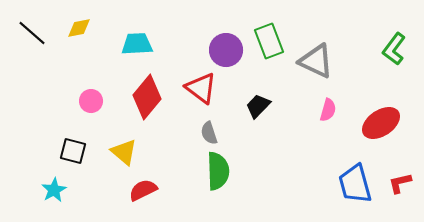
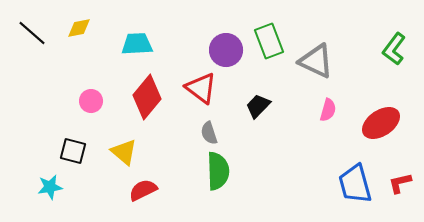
cyan star: moved 4 px left, 3 px up; rotated 20 degrees clockwise
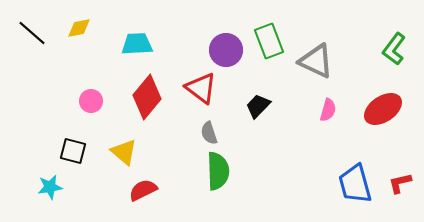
red ellipse: moved 2 px right, 14 px up
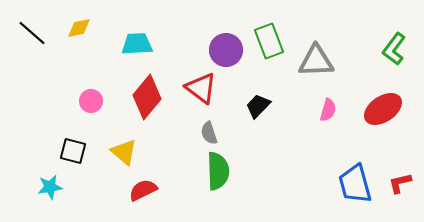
gray triangle: rotated 27 degrees counterclockwise
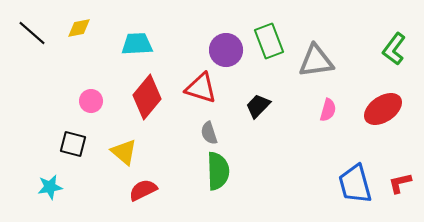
gray triangle: rotated 6 degrees counterclockwise
red triangle: rotated 20 degrees counterclockwise
black square: moved 7 px up
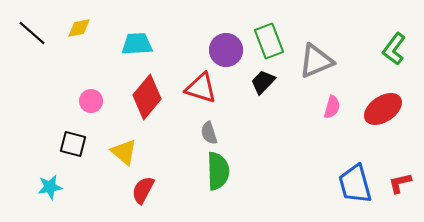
gray triangle: rotated 15 degrees counterclockwise
black trapezoid: moved 5 px right, 24 px up
pink semicircle: moved 4 px right, 3 px up
red semicircle: rotated 36 degrees counterclockwise
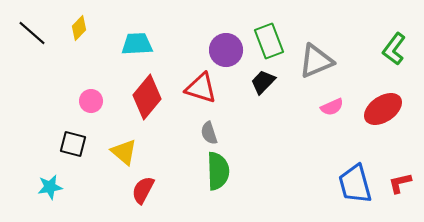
yellow diamond: rotated 35 degrees counterclockwise
pink semicircle: rotated 50 degrees clockwise
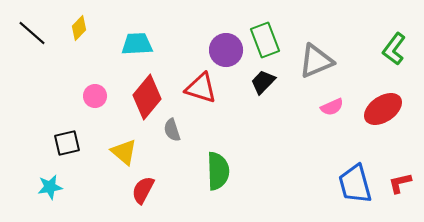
green rectangle: moved 4 px left, 1 px up
pink circle: moved 4 px right, 5 px up
gray semicircle: moved 37 px left, 3 px up
black square: moved 6 px left, 1 px up; rotated 28 degrees counterclockwise
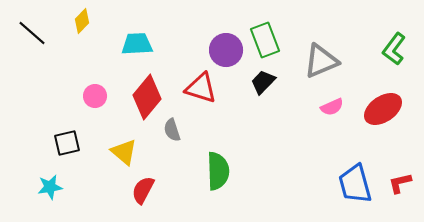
yellow diamond: moved 3 px right, 7 px up
gray triangle: moved 5 px right
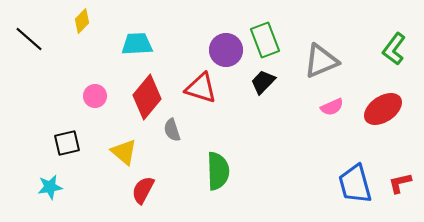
black line: moved 3 px left, 6 px down
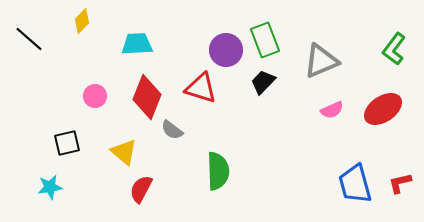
red diamond: rotated 18 degrees counterclockwise
pink semicircle: moved 3 px down
gray semicircle: rotated 35 degrees counterclockwise
red semicircle: moved 2 px left, 1 px up
